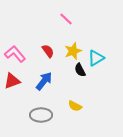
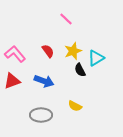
blue arrow: rotated 72 degrees clockwise
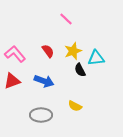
cyan triangle: rotated 24 degrees clockwise
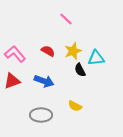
red semicircle: rotated 24 degrees counterclockwise
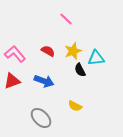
gray ellipse: moved 3 px down; rotated 45 degrees clockwise
